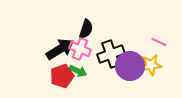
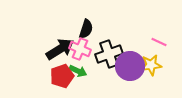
black cross: moved 2 px left
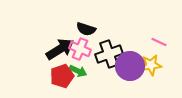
black semicircle: rotated 90 degrees clockwise
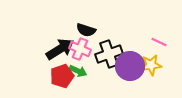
black semicircle: moved 1 px down
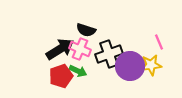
pink line: rotated 42 degrees clockwise
red pentagon: moved 1 px left
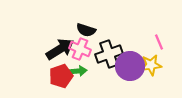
green arrow: rotated 30 degrees counterclockwise
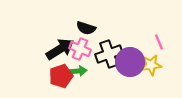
black semicircle: moved 2 px up
purple circle: moved 4 px up
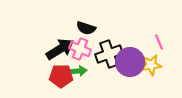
red pentagon: rotated 20 degrees clockwise
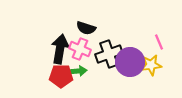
black arrow: rotated 48 degrees counterclockwise
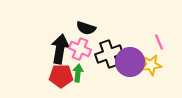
green arrow: moved 2 px down; rotated 78 degrees counterclockwise
